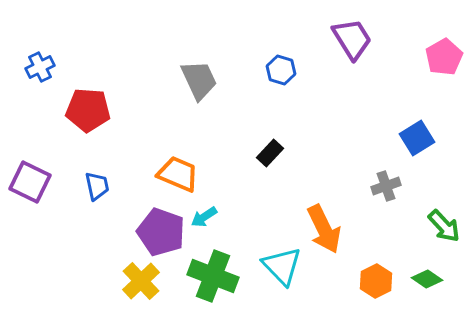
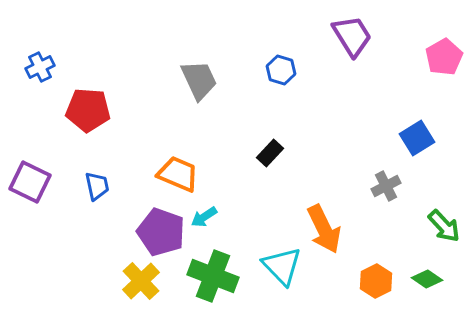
purple trapezoid: moved 3 px up
gray cross: rotated 8 degrees counterclockwise
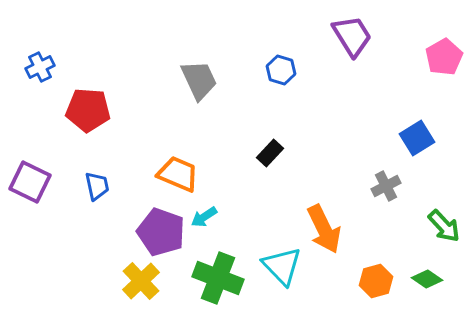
green cross: moved 5 px right, 2 px down
orange hexagon: rotated 12 degrees clockwise
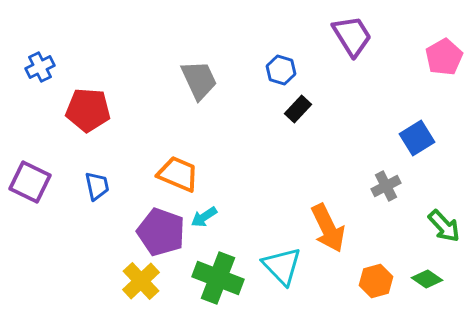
black rectangle: moved 28 px right, 44 px up
orange arrow: moved 4 px right, 1 px up
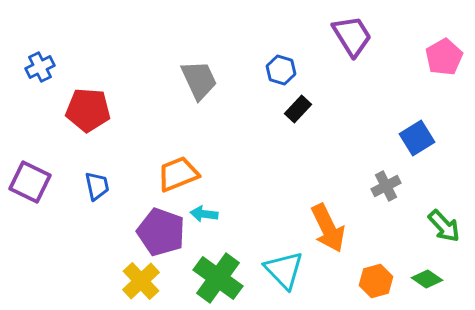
orange trapezoid: rotated 45 degrees counterclockwise
cyan arrow: moved 3 px up; rotated 40 degrees clockwise
cyan triangle: moved 2 px right, 4 px down
green cross: rotated 15 degrees clockwise
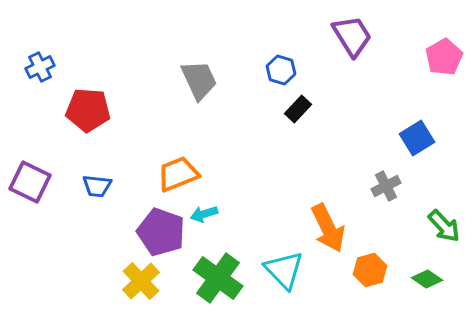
blue trapezoid: rotated 108 degrees clockwise
cyan arrow: rotated 24 degrees counterclockwise
orange hexagon: moved 6 px left, 11 px up
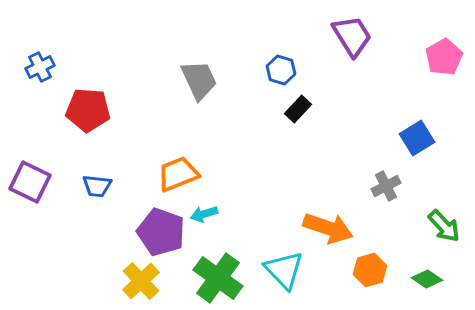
orange arrow: rotated 45 degrees counterclockwise
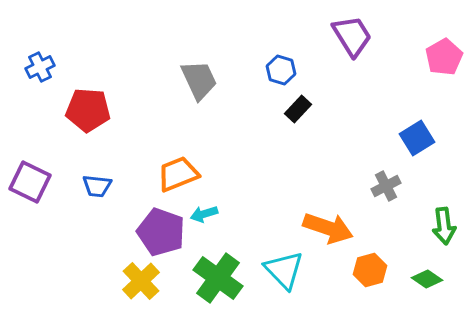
green arrow: rotated 36 degrees clockwise
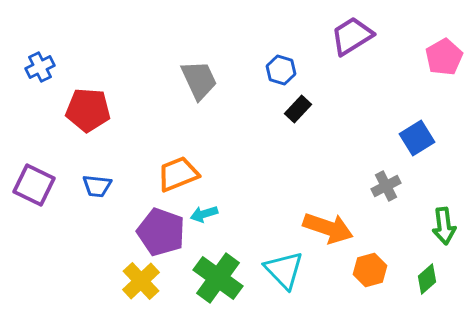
purple trapezoid: rotated 90 degrees counterclockwise
purple square: moved 4 px right, 3 px down
green diamond: rotated 76 degrees counterclockwise
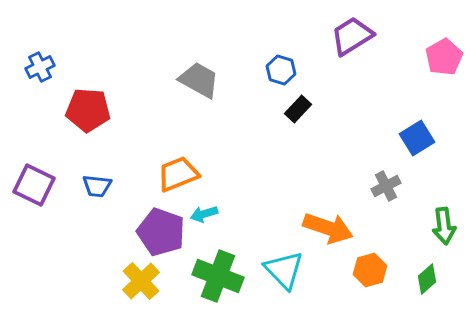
gray trapezoid: rotated 36 degrees counterclockwise
green cross: moved 2 px up; rotated 15 degrees counterclockwise
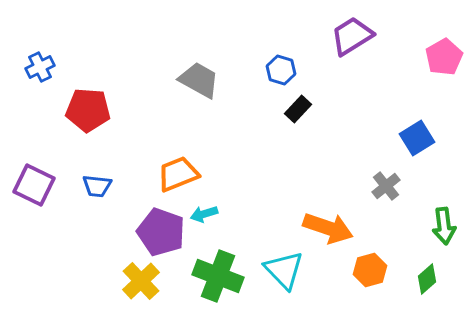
gray cross: rotated 12 degrees counterclockwise
